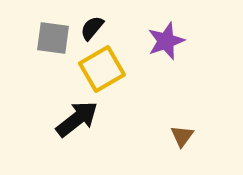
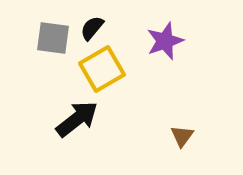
purple star: moved 1 px left
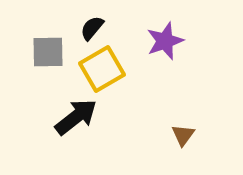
gray square: moved 5 px left, 14 px down; rotated 9 degrees counterclockwise
black arrow: moved 1 px left, 2 px up
brown triangle: moved 1 px right, 1 px up
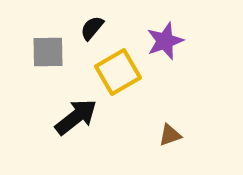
yellow square: moved 16 px right, 3 px down
brown triangle: moved 13 px left; rotated 35 degrees clockwise
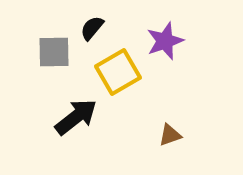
gray square: moved 6 px right
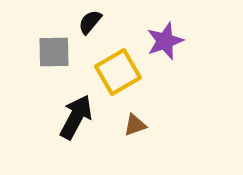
black semicircle: moved 2 px left, 6 px up
black arrow: rotated 24 degrees counterclockwise
brown triangle: moved 35 px left, 10 px up
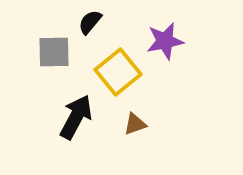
purple star: rotated 9 degrees clockwise
yellow square: rotated 9 degrees counterclockwise
brown triangle: moved 1 px up
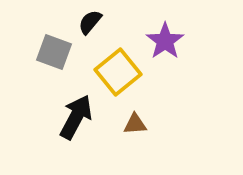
purple star: rotated 24 degrees counterclockwise
gray square: rotated 21 degrees clockwise
brown triangle: rotated 15 degrees clockwise
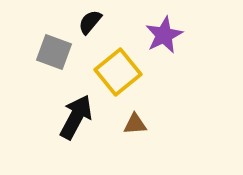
purple star: moved 1 px left, 6 px up; rotated 9 degrees clockwise
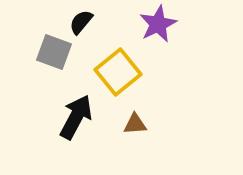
black semicircle: moved 9 px left
purple star: moved 6 px left, 11 px up
